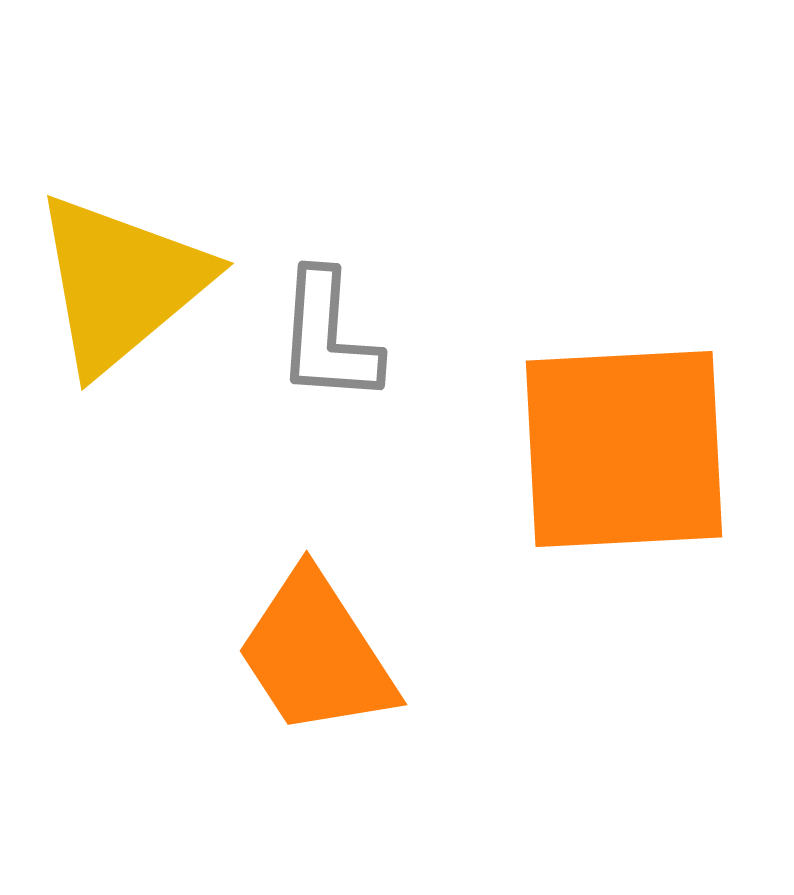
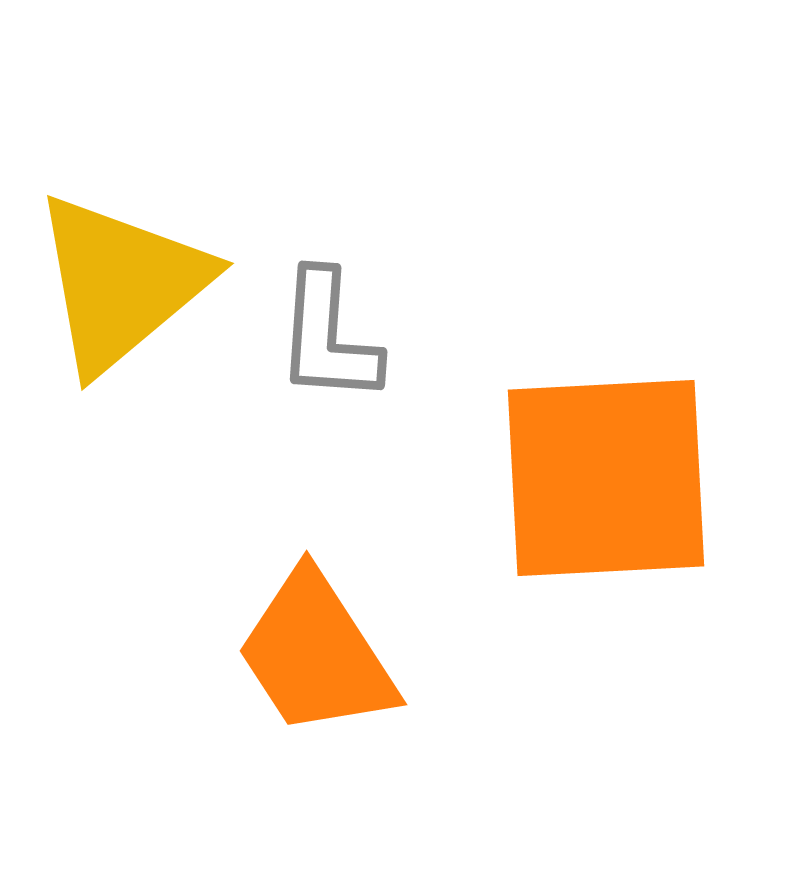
orange square: moved 18 px left, 29 px down
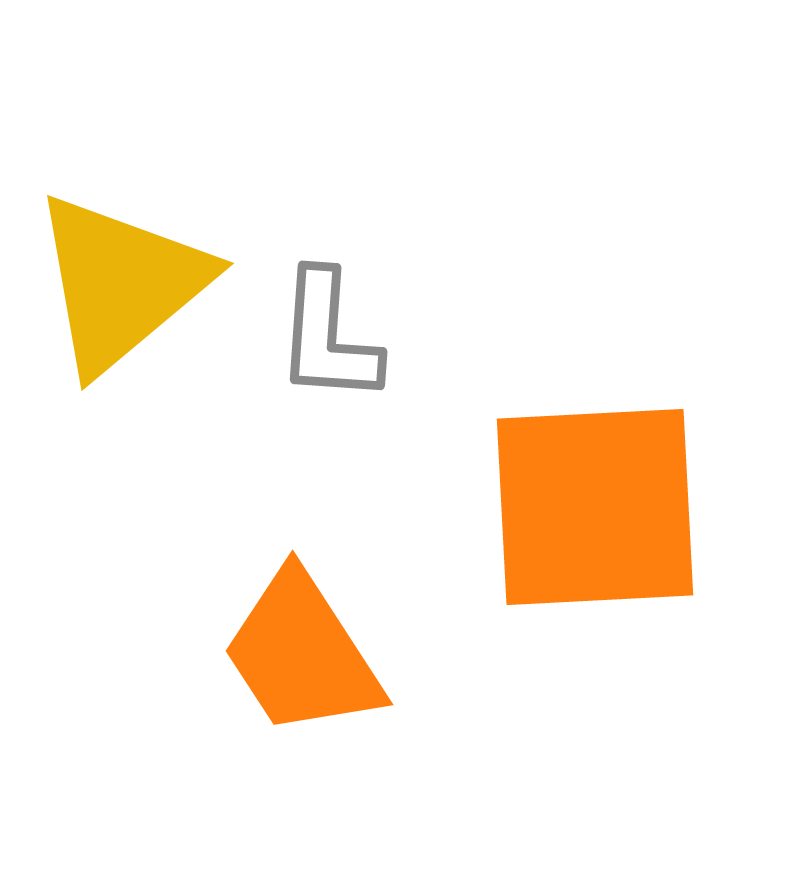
orange square: moved 11 px left, 29 px down
orange trapezoid: moved 14 px left
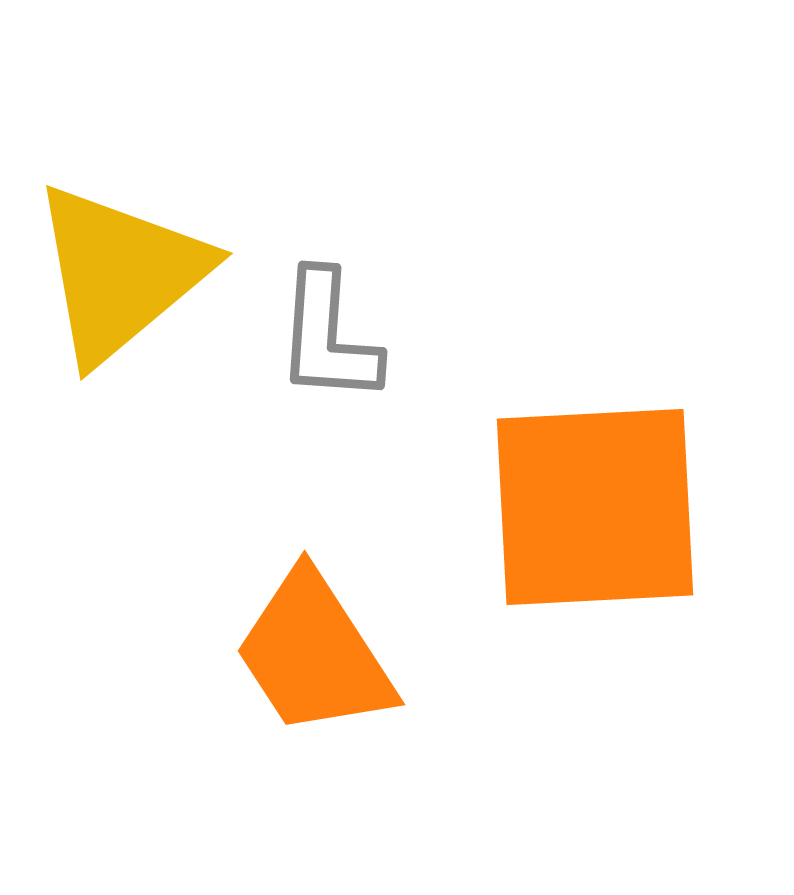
yellow triangle: moved 1 px left, 10 px up
orange trapezoid: moved 12 px right
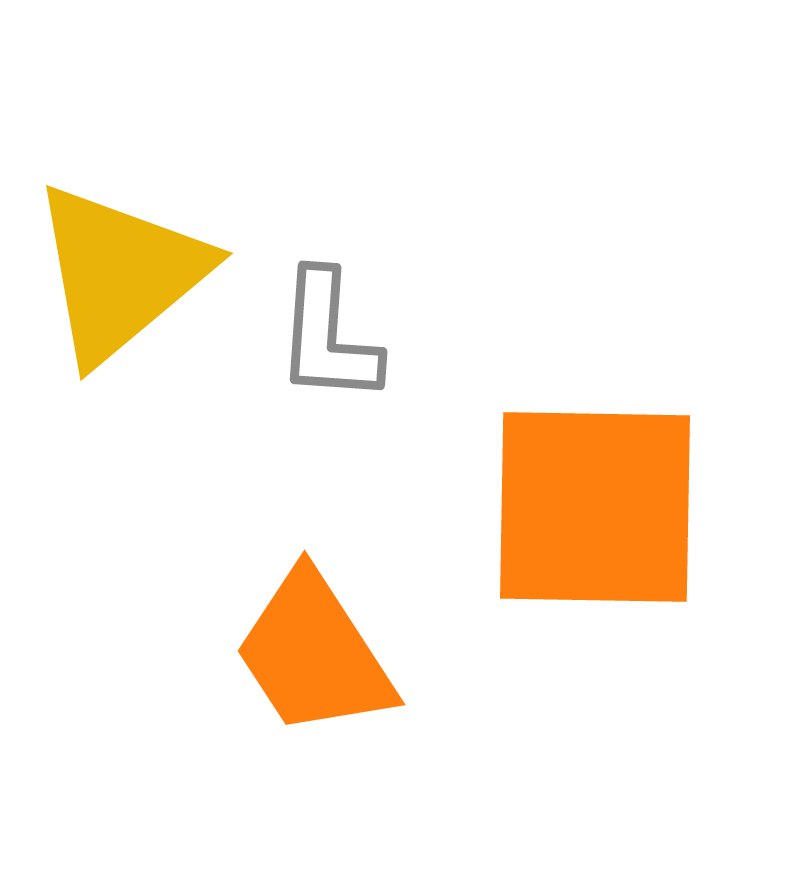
orange square: rotated 4 degrees clockwise
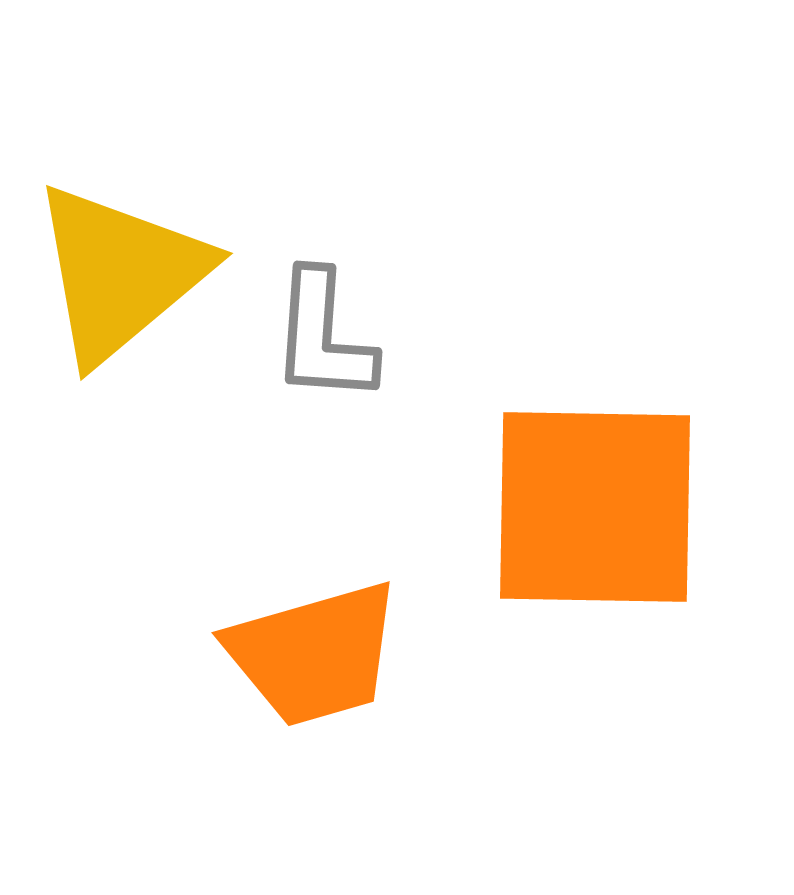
gray L-shape: moved 5 px left
orange trapezoid: rotated 73 degrees counterclockwise
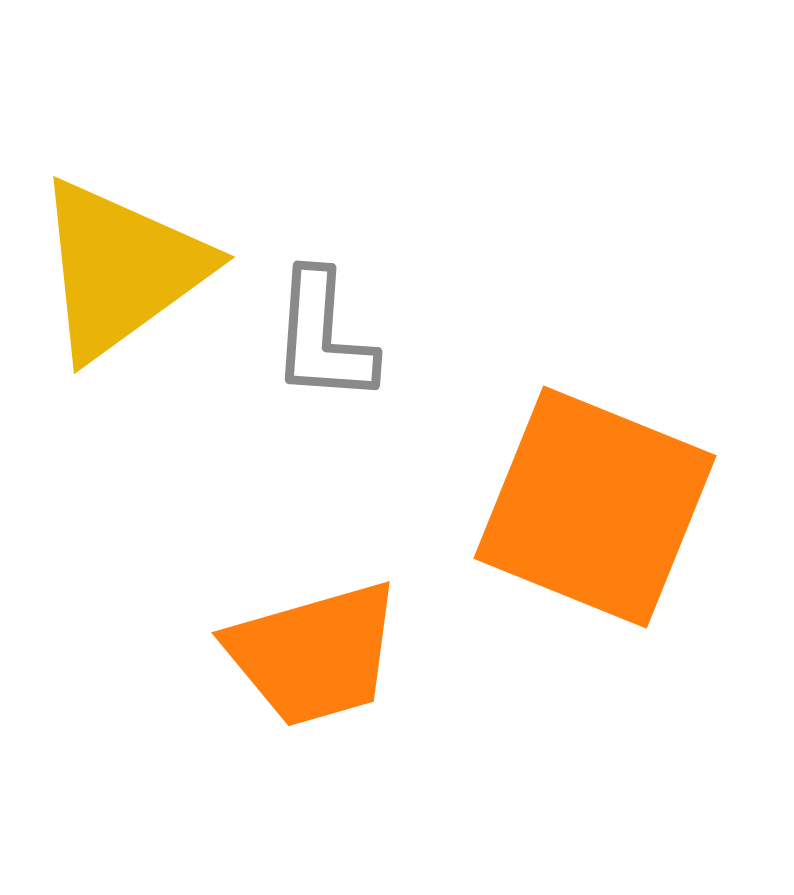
yellow triangle: moved 1 px right, 4 px up; rotated 4 degrees clockwise
orange square: rotated 21 degrees clockwise
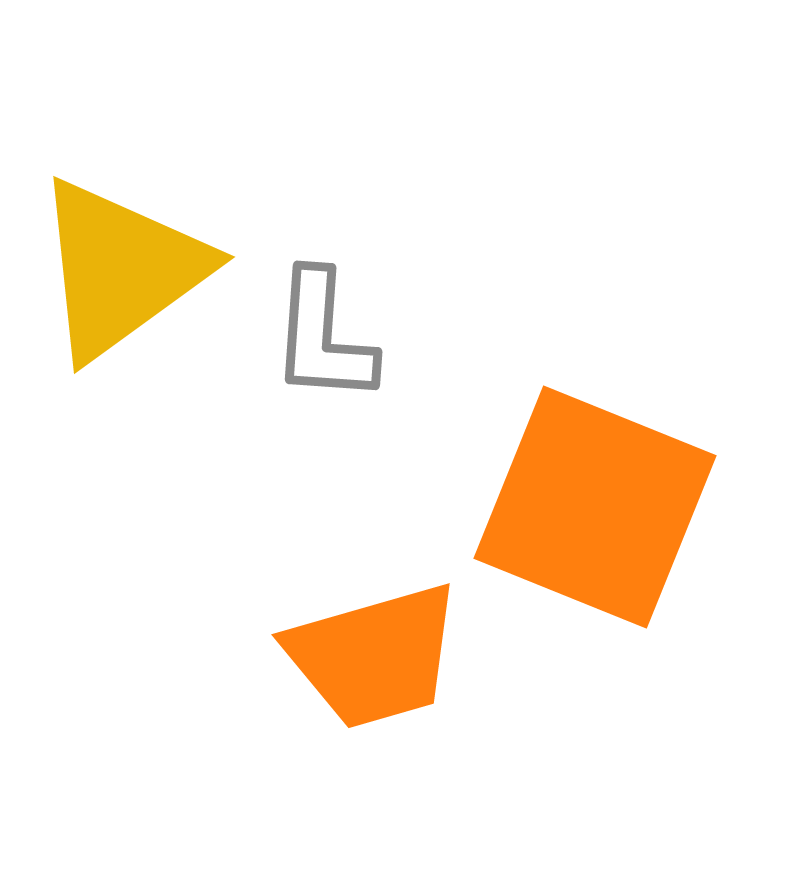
orange trapezoid: moved 60 px right, 2 px down
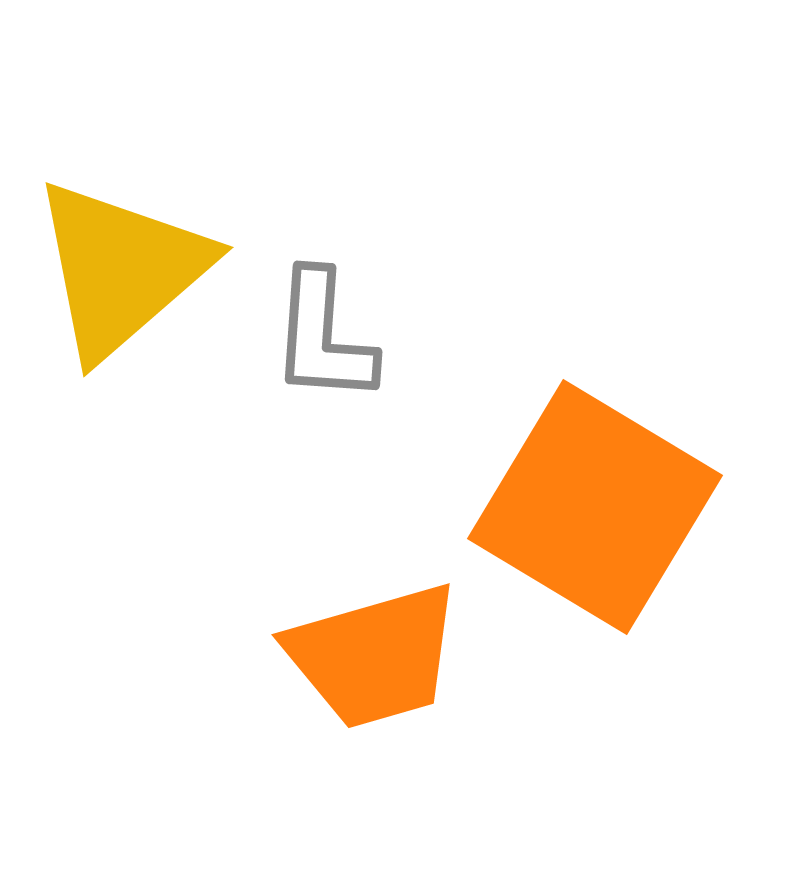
yellow triangle: rotated 5 degrees counterclockwise
orange square: rotated 9 degrees clockwise
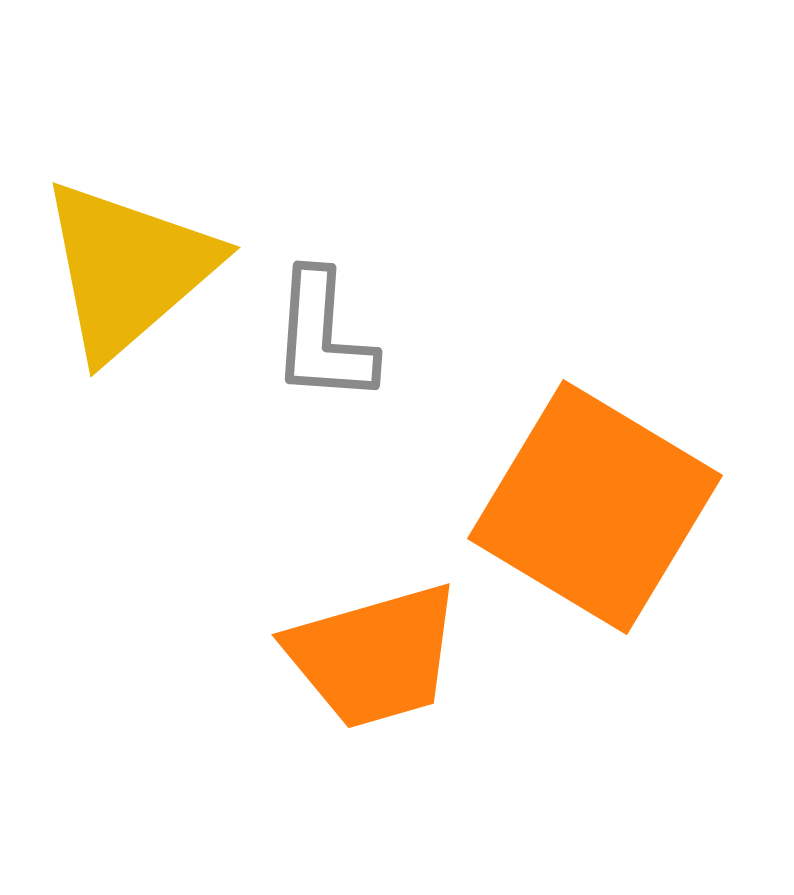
yellow triangle: moved 7 px right
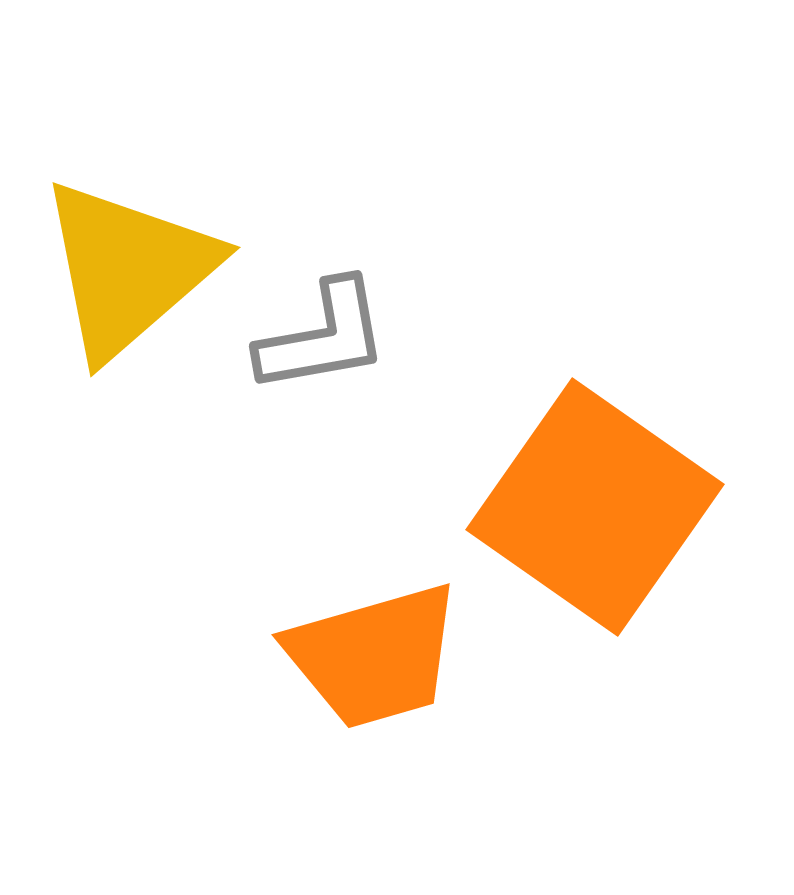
gray L-shape: rotated 104 degrees counterclockwise
orange square: rotated 4 degrees clockwise
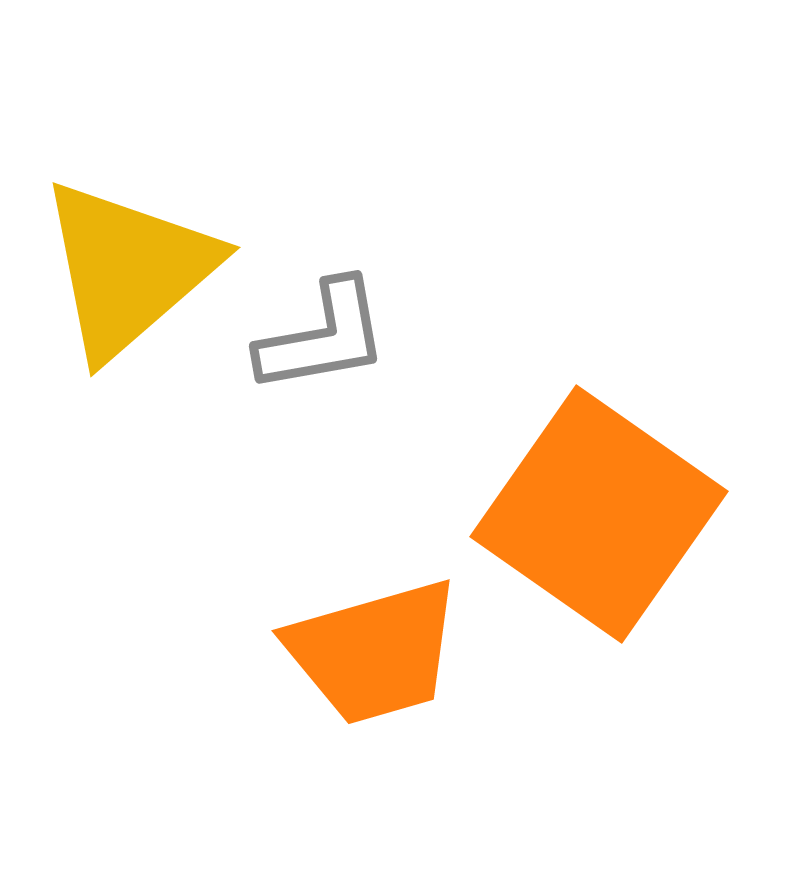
orange square: moved 4 px right, 7 px down
orange trapezoid: moved 4 px up
